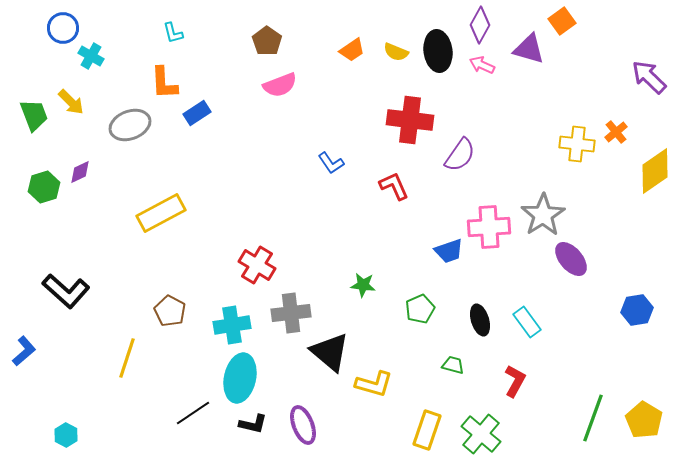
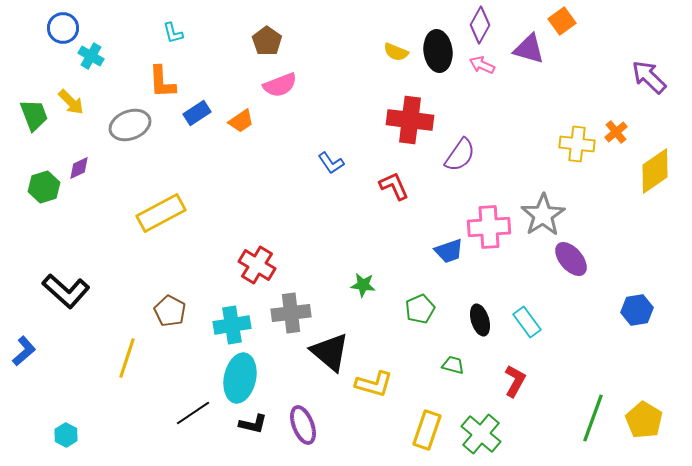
orange trapezoid at (352, 50): moved 111 px left, 71 px down
orange L-shape at (164, 83): moved 2 px left, 1 px up
purple diamond at (80, 172): moved 1 px left, 4 px up
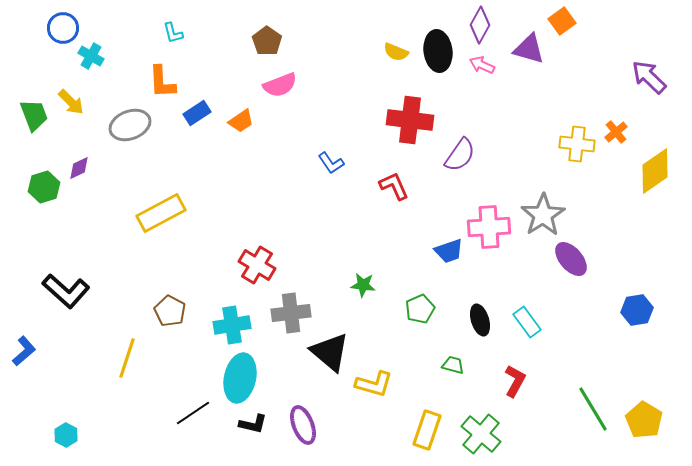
green line at (593, 418): moved 9 px up; rotated 51 degrees counterclockwise
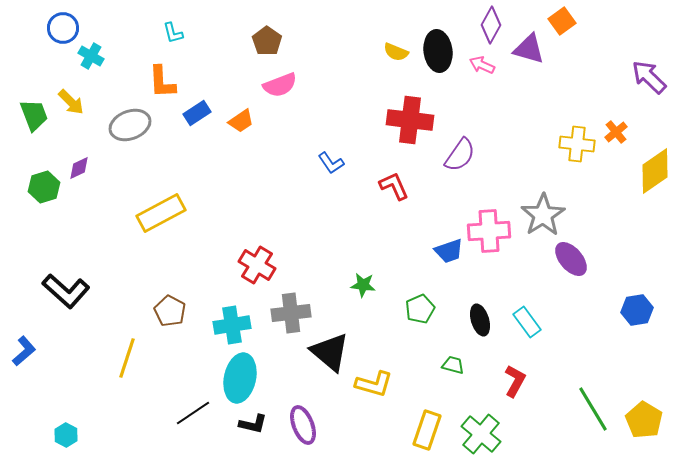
purple diamond at (480, 25): moved 11 px right
pink cross at (489, 227): moved 4 px down
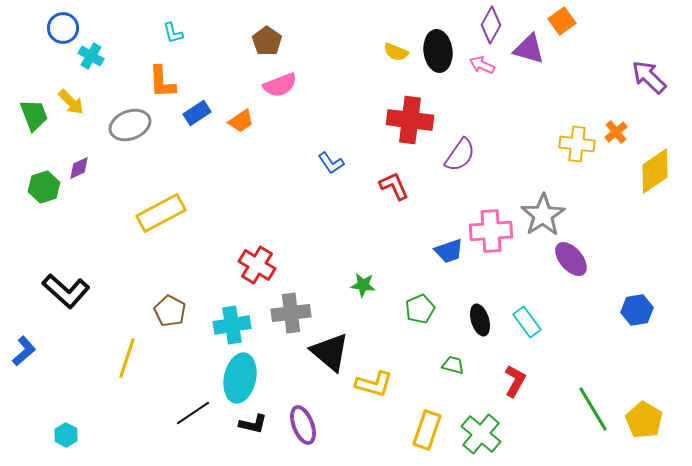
pink cross at (489, 231): moved 2 px right
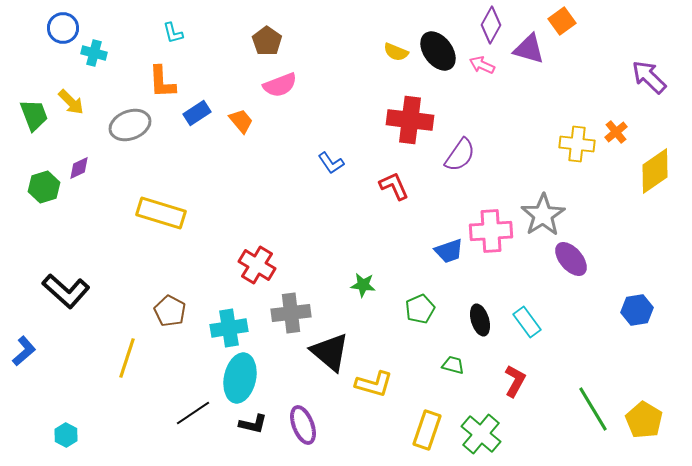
black ellipse at (438, 51): rotated 30 degrees counterclockwise
cyan cross at (91, 56): moved 3 px right, 3 px up; rotated 15 degrees counterclockwise
orange trapezoid at (241, 121): rotated 96 degrees counterclockwise
yellow rectangle at (161, 213): rotated 45 degrees clockwise
cyan cross at (232, 325): moved 3 px left, 3 px down
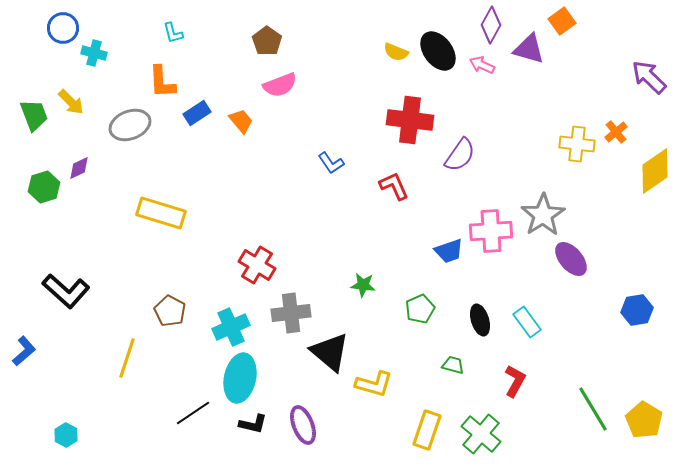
cyan cross at (229, 328): moved 2 px right, 1 px up; rotated 15 degrees counterclockwise
